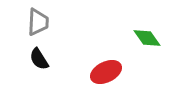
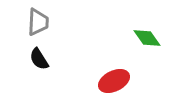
red ellipse: moved 8 px right, 9 px down
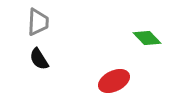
green diamond: rotated 8 degrees counterclockwise
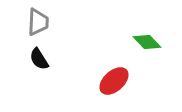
green diamond: moved 4 px down
red ellipse: rotated 16 degrees counterclockwise
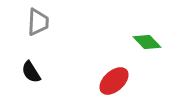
black semicircle: moved 8 px left, 13 px down
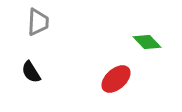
red ellipse: moved 2 px right, 2 px up
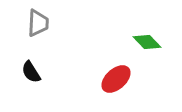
gray trapezoid: moved 1 px down
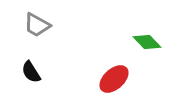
gray trapezoid: moved 1 px left, 2 px down; rotated 116 degrees clockwise
red ellipse: moved 2 px left
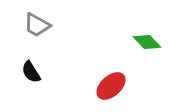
red ellipse: moved 3 px left, 7 px down
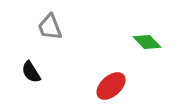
gray trapezoid: moved 13 px right, 2 px down; rotated 40 degrees clockwise
